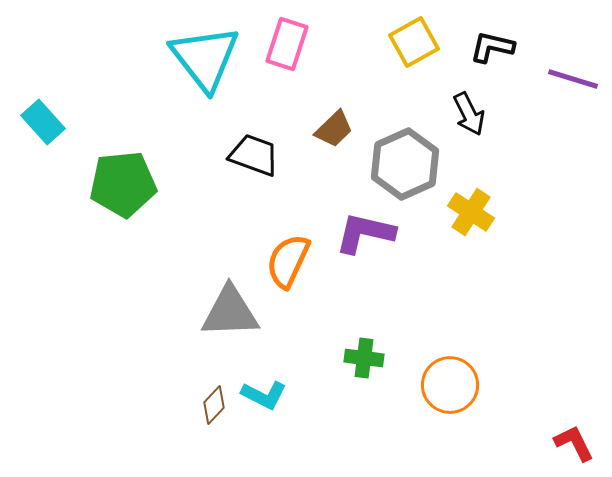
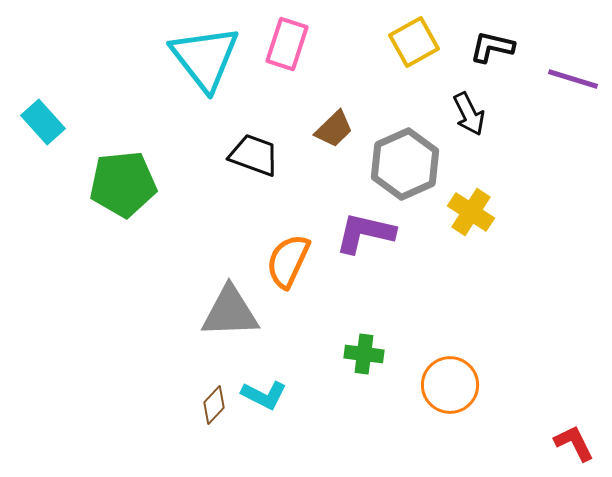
green cross: moved 4 px up
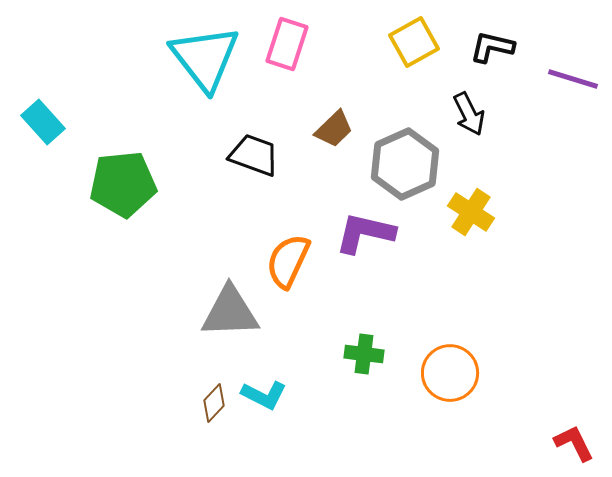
orange circle: moved 12 px up
brown diamond: moved 2 px up
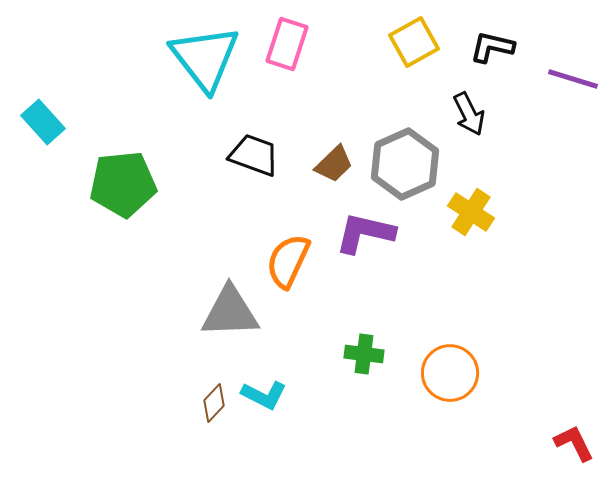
brown trapezoid: moved 35 px down
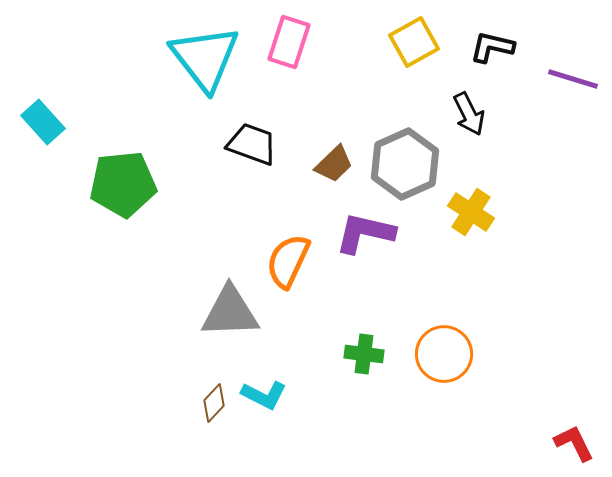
pink rectangle: moved 2 px right, 2 px up
black trapezoid: moved 2 px left, 11 px up
orange circle: moved 6 px left, 19 px up
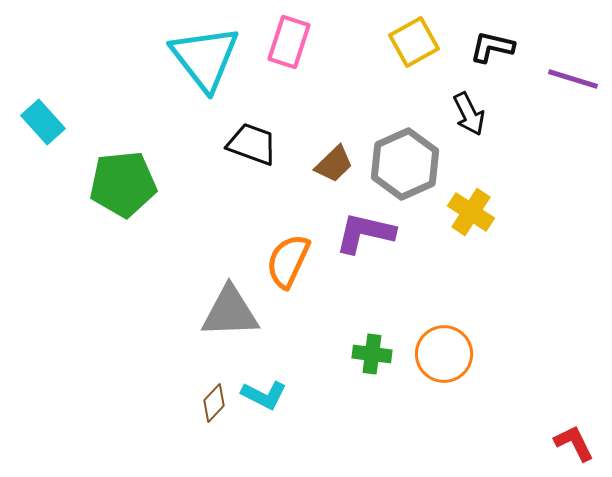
green cross: moved 8 px right
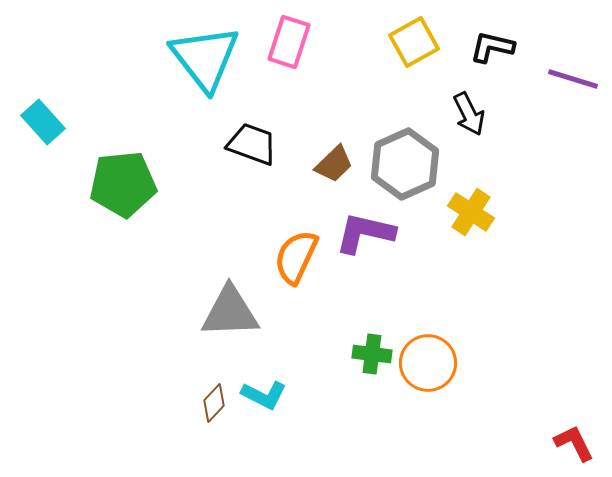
orange semicircle: moved 8 px right, 4 px up
orange circle: moved 16 px left, 9 px down
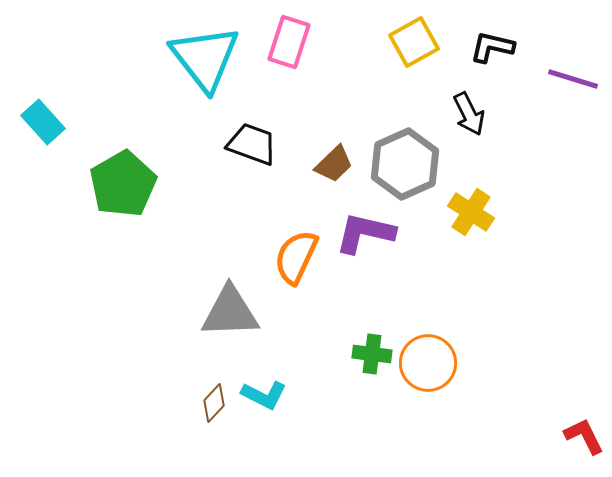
green pentagon: rotated 24 degrees counterclockwise
red L-shape: moved 10 px right, 7 px up
